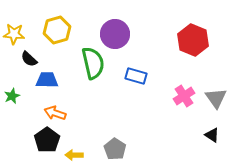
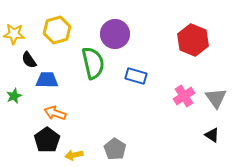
black semicircle: moved 1 px down; rotated 12 degrees clockwise
green star: moved 2 px right
yellow arrow: rotated 12 degrees counterclockwise
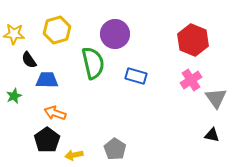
pink cross: moved 7 px right, 16 px up
black triangle: rotated 21 degrees counterclockwise
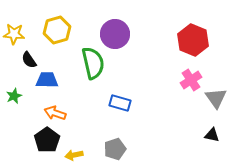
blue rectangle: moved 16 px left, 27 px down
gray pentagon: rotated 20 degrees clockwise
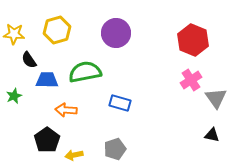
purple circle: moved 1 px right, 1 px up
green semicircle: moved 8 px left, 9 px down; rotated 88 degrees counterclockwise
orange arrow: moved 11 px right, 3 px up; rotated 15 degrees counterclockwise
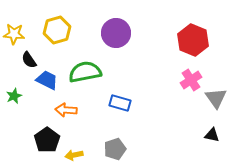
blue trapezoid: rotated 25 degrees clockwise
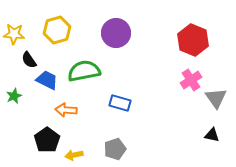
green semicircle: moved 1 px left, 1 px up
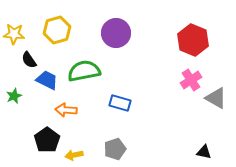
gray triangle: rotated 25 degrees counterclockwise
black triangle: moved 8 px left, 17 px down
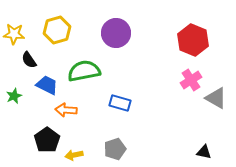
blue trapezoid: moved 5 px down
